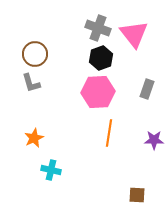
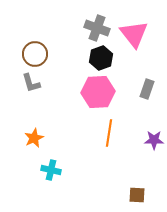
gray cross: moved 1 px left
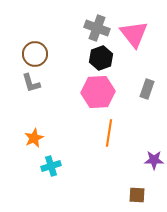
purple star: moved 20 px down
cyan cross: moved 4 px up; rotated 30 degrees counterclockwise
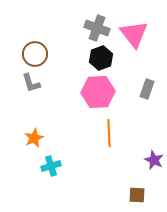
orange line: rotated 12 degrees counterclockwise
purple star: rotated 24 degrees clockwise
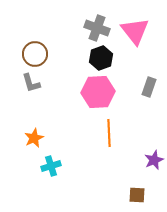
pink triangle: moved 1 px right, 3 px up
gray rectangle: moved 2 px right, 2 px up
purple star: rotated 24 degrees clockwise
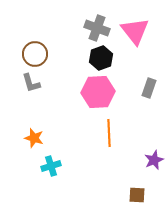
gray rectangle: moved 1 px down
orange star: rotated 30 degrees counterclockwise
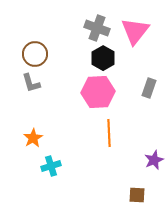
pink triangle: rotated 16 degrees clockwise
black hexagon: moved 2 px right; rotated 10 degrees counterclockwise
orange star: moved 1 px left; rotated 24 degrees clockwise
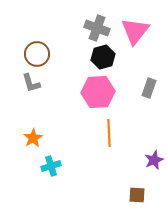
brown circle: moved 2 px right
black hexagon: moved 1 px up; rotated 15 degrees clockwise
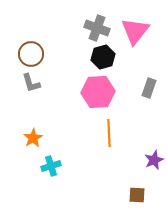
brown circle: moved 6 px left
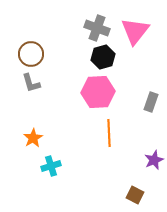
gray rectangle: moved 2 px right, 14 px down
brown square: moved 2 px left; rotated 24 degrees clockwise
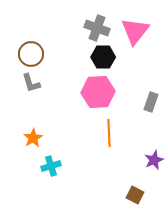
black hexagon: rotated 15 degrees clockwise
